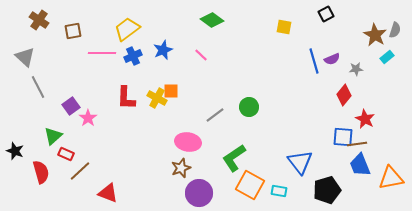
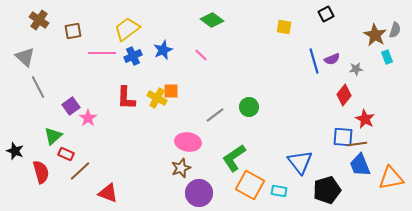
cyan rectangle at (387, 57): rotated 72 degrees counterclockwise
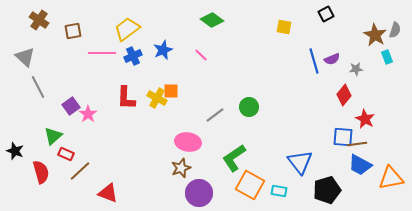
pink star at (88, 118): moved 4 px up
blue trapezoid at (360, 165): rotated 40 degrees counterclockwise
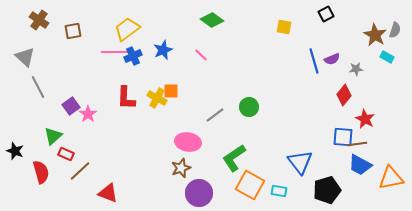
pink line at (102, 53): moved 13 px right, 1 px up
cyan rectangle at (387, 57): rotated 40 degrees counterclockwise
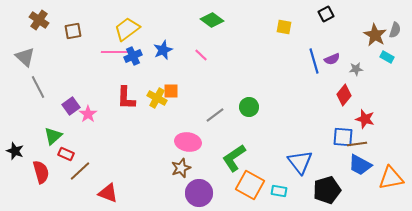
red star at (365, 119): rotated 12 degrees counterclockwise
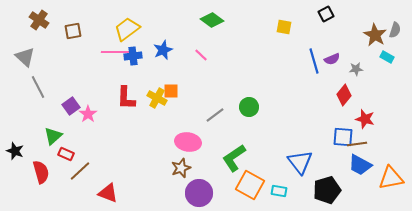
blue cross at (133, 56): rotated 18 degrees clockwise
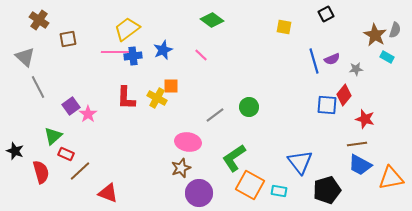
brown square at (73, 31): moved 5 px left, 8 px down
orange square at (171, 91): moved 5 px up
blue square at (343, 137): moved 16 px left, 32 px up
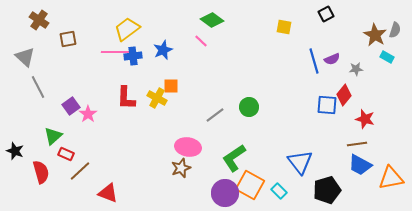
pink line at (201, 55): moved 14 px up
pink ellipse at (188, 142): moved 5 px down
cyan rectangle at (279, 191): rotated 35 degrees clockwise
purple circle at (199, 193): moved 26 px right
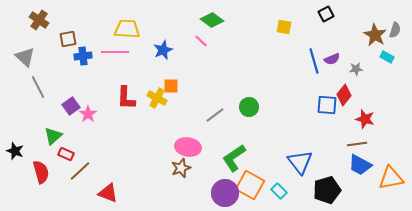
yellow trapezoid at (127, 29): rotated 40 degrees clockwise
blue cross at (133, 56): moved 50 px left
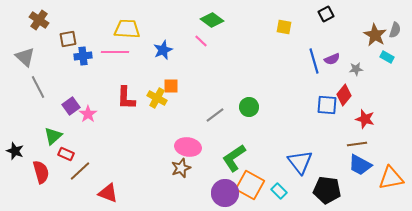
black pentagon at (327, 190): rotated 24 degrees clockwise
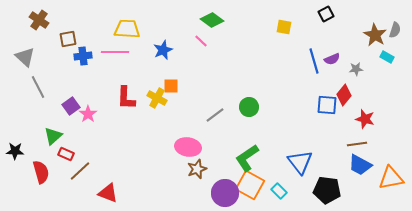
black star at (15, 151): rotated 18 degrees counterclockwise
green L-shape at (234, 158): moved 13 px right
brown star at (181, 168): moved 16 px right, 1 px down
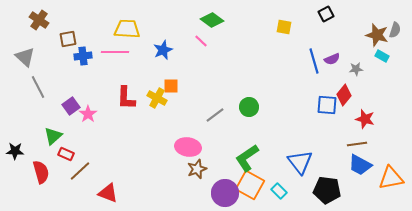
brown star at (375, 35): moved 2 px right; rotated 15 degrees counterclockwise
cyan rectangle at (387, 57): moved 5 px left, 1 px up
